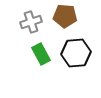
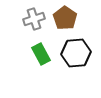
brown pentagon: moved 2 px down; rotated 30 degrees clockwise
gray cross: moved 3 px right, 3 px up
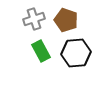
brown pentagon: moved 1 px right, 2 px down; rotated 15 degrees counterclockwise
green rectangle: moved 3 px up
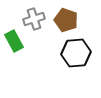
green rectangle: moved 27 px left, 10 px up
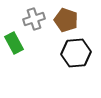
green rectangle: moved 2 px down
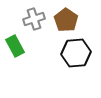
brown pentagon: rotated 15 degrees clockwise
green rectangle: moved 1 px right, 3 px down
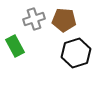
brown pentagon: moved 2 px left; rotated 30 degrees counterclockwise
black hexagon: rotated 12 degrees counterclockwise
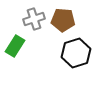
brown pentagon: moved 1 px left
green rectangle: rotated 60 degrees clockwise
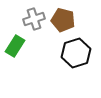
brown pentagon: rotated 10 degrees clockwise
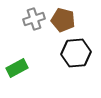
green rectangle: moved 2 px right, 22 px down; rotated 30 degrees clockwise
black hexagon: rotated 12 degrees clockwise
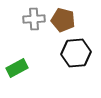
gray cross: rotated 15 degrees clockwise
